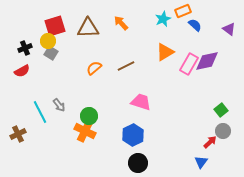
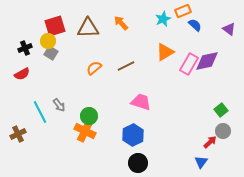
red semicircle: moved 3 px down
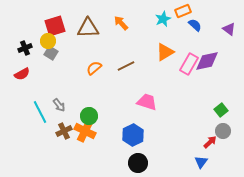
pink trapezoid: moved 6 px right
brown cross: moved 46 px right, 3 px up
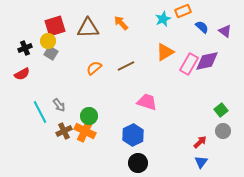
blue semicircle: moved 7 px right, 2 px down
purple triangle: moved 4 px left, 2 px down
red arrow: moved 10 px left
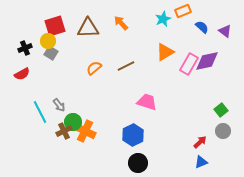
green circle: moved 16 px left, 6 px down
blue triangle: rotated 32 degrees clockwise
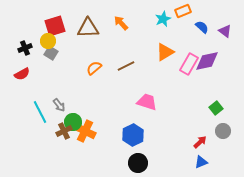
green square: moved 5 px left, 2 px up
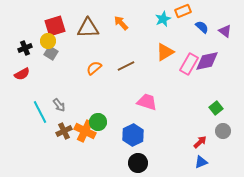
green circle: moved 25 px right
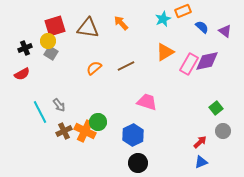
brown triangle: rotated 10 degrees clockwise
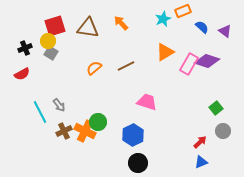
purple diamond: rotated 30 degrees clockwise
